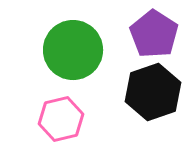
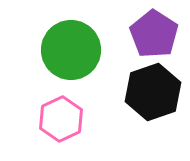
green circle: moved 2 px left
pink hexagon: rotated 12 degrees counterclockwise
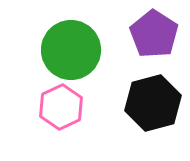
black hexagon: moved 11 px down; rotated 4 degrees clockwise
pink hexagon: moved 12 px up
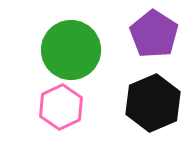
black hexagon: rotated 8 degrees counterclockwise
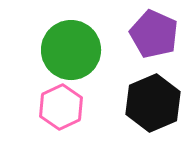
purple pentagon: rotated 9 degrees counterclockwise
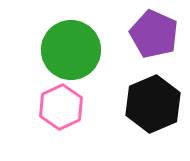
black hexagon: moved 1 px down
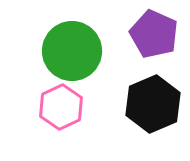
green circle: moved 1 px right, 1 px down
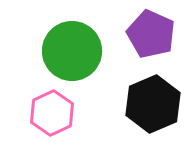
purple pentagon: moved 3 px left
pink hexagon: moved 9 px left, 6 px down
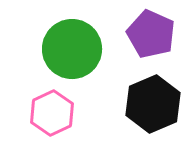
green circle: moved 2 px up
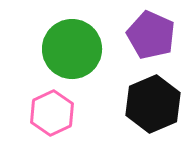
purple pentagon: moved 1 px down
